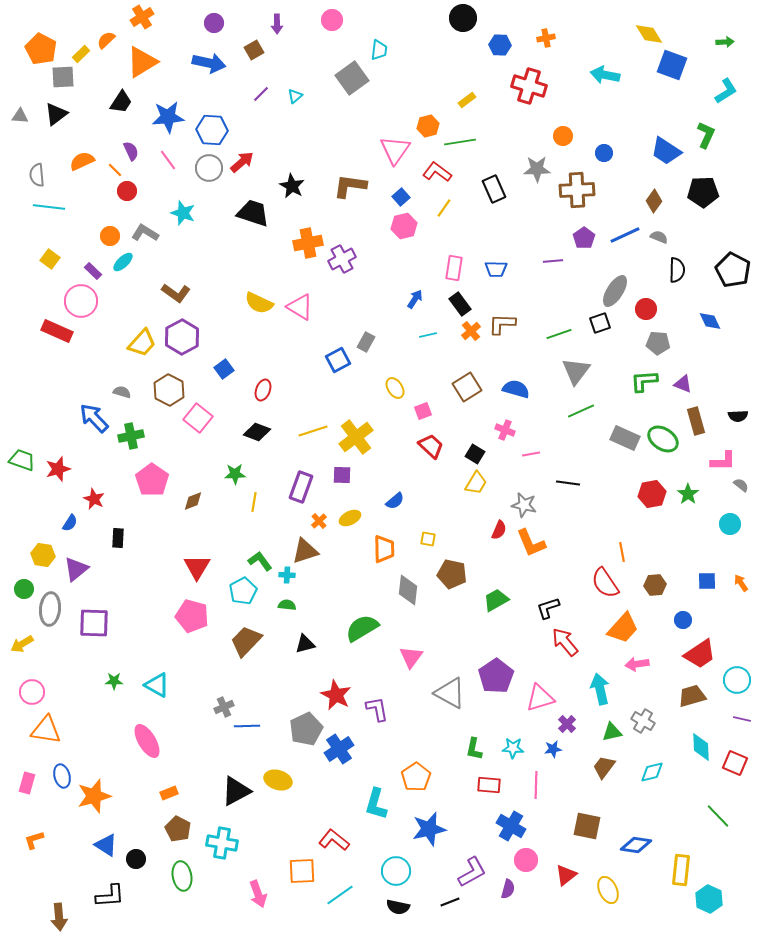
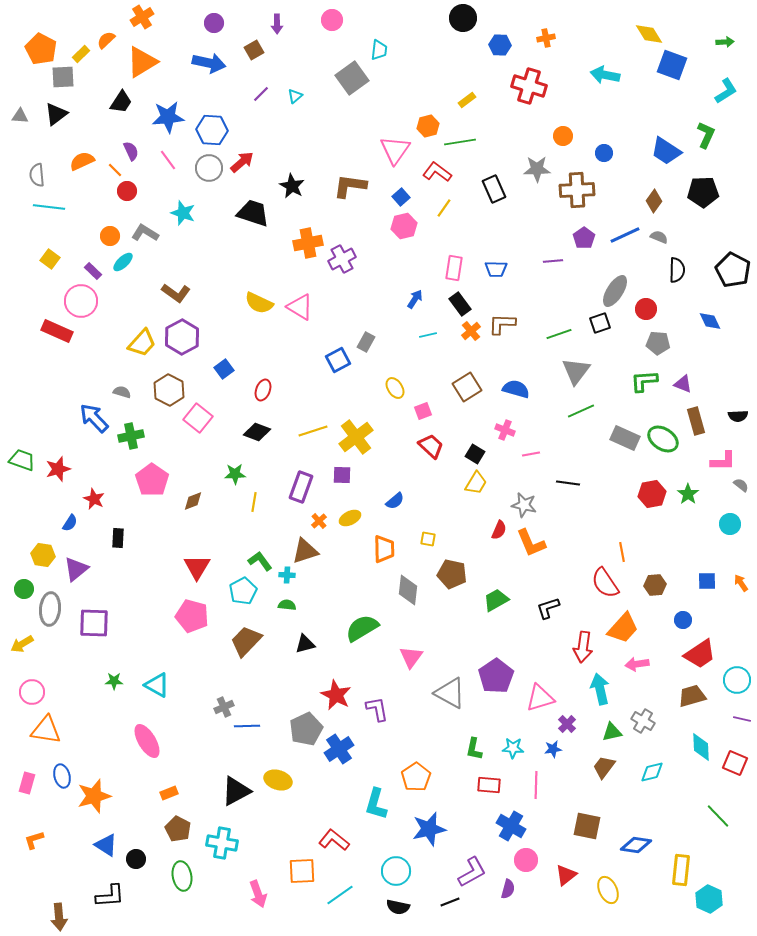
red arrow at (565, 642): moved 18 px right, 5 px down; rotated 132 degrees counterclockwise
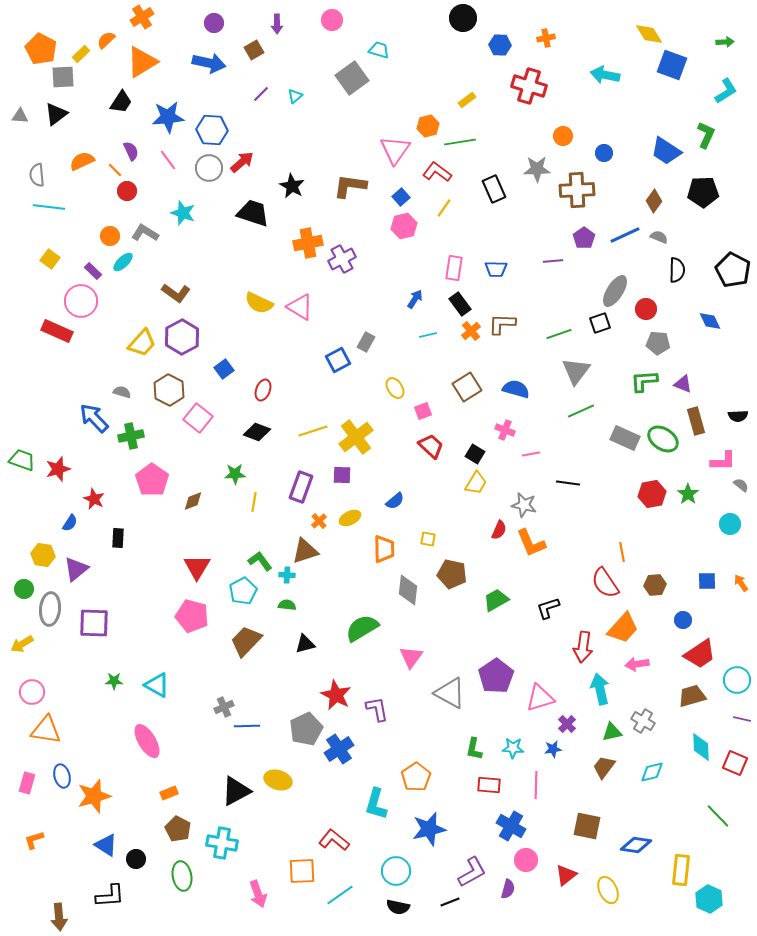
cyan trapezoid at (379, 50): rotated 80 degrees counterclockwise
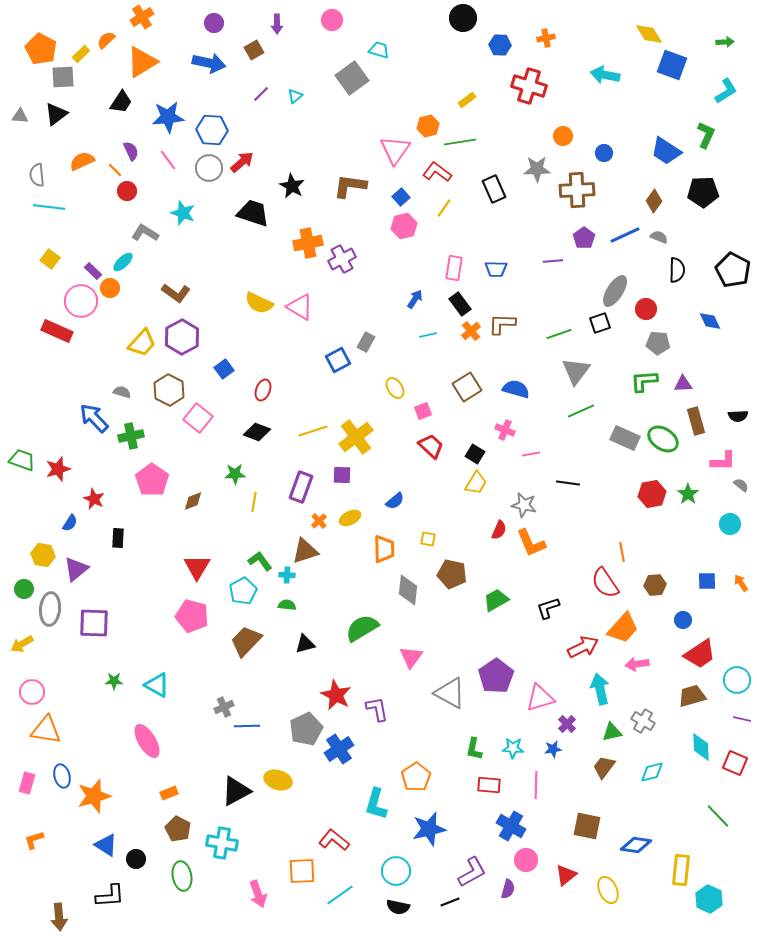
orange circle at (110, 236): moved 52 px down
purple triangle at (683, 384): rotated 24 degrees counterclockwise
red arrow at (583, 647): rotated 124 degrees counterclockwise
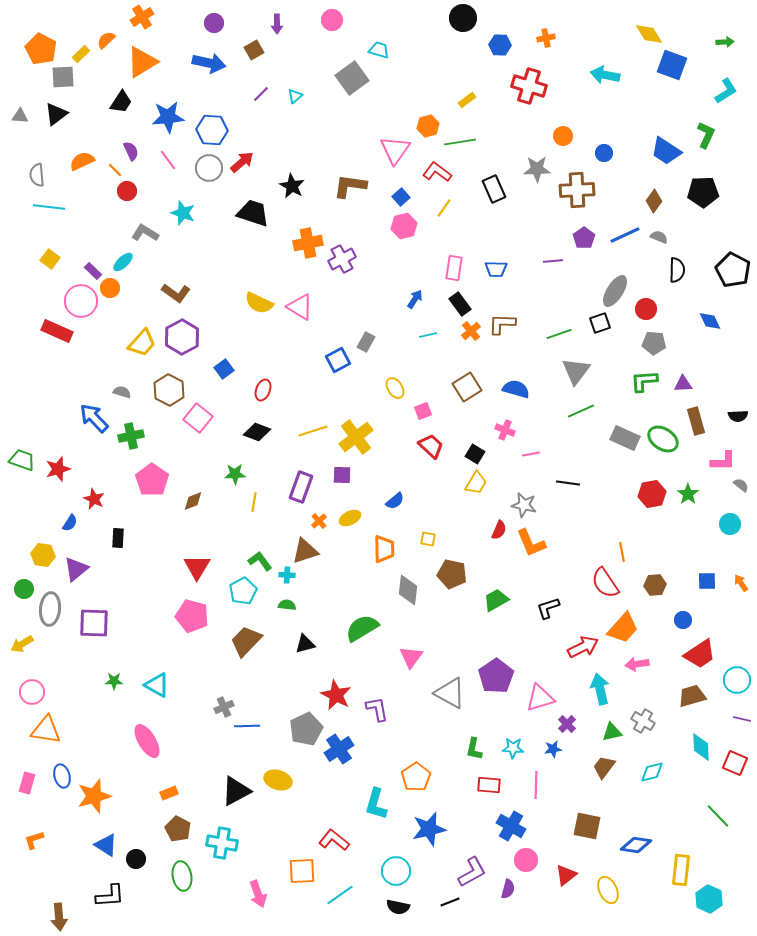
gray pentagon at (658, 343): moved 4 px left
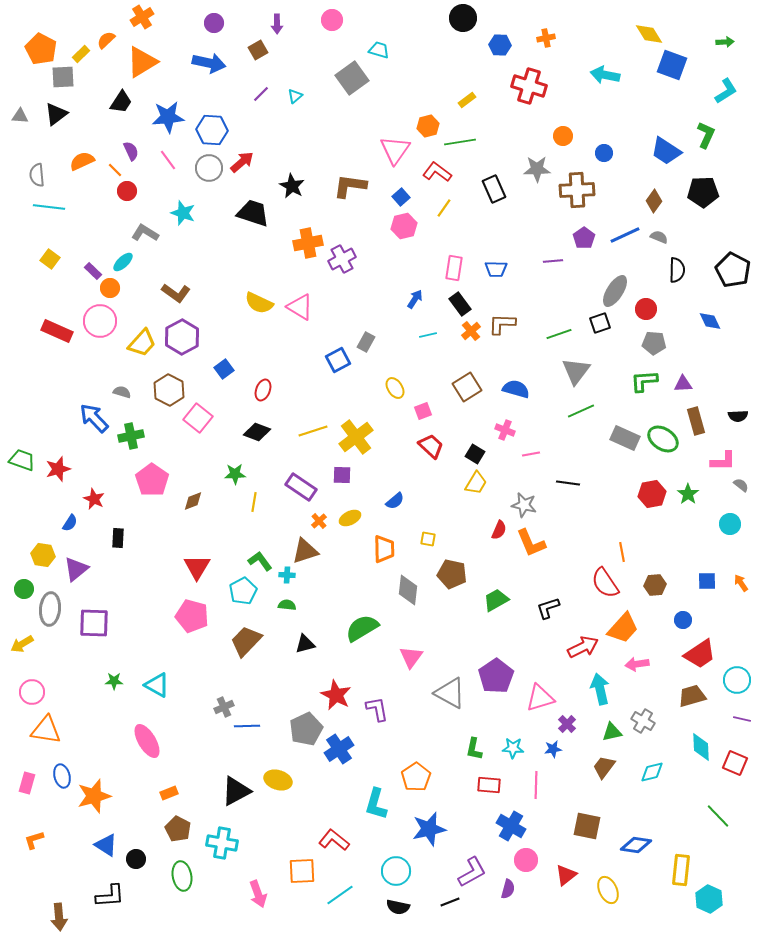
brown square at (254, 50): moved 4 px right
pink circle at (81, 301): moved 19 px right, 20 px down
purple rectangle at (301, 487): rotated 76 degrees counterclockwise
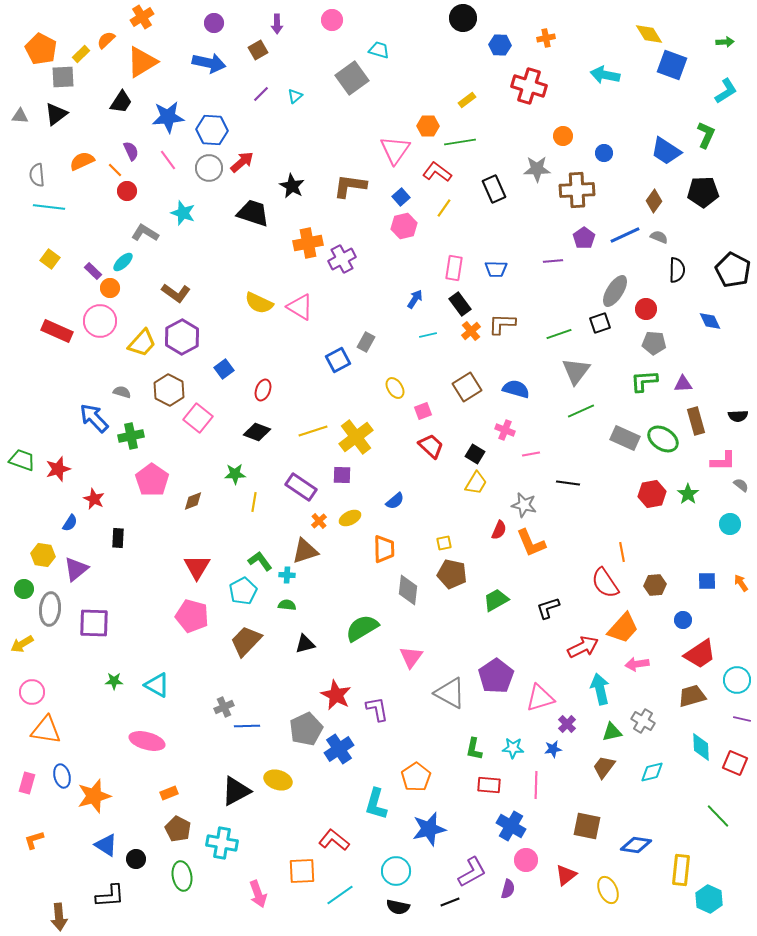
orange hexagon at (428, 126): rotated 15 degrees clockwise
yellow square at (428, 539): moved 16 px right, 4 px down; rotated 21 degrees counterclockwise
pink ellipse at (147, 741): rotated 44 degrees counterclockwise
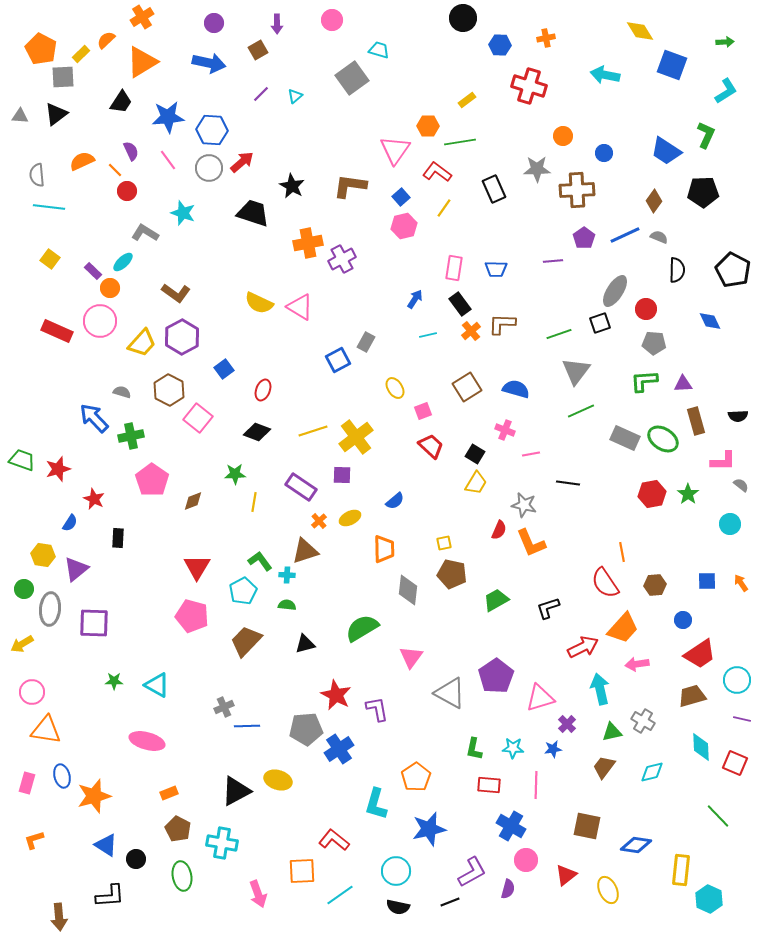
yellow diamond at (649, 34): moved 9 px left, 3 px up
gray pentagon at (306, 729): rotated 20 degrees clockwise
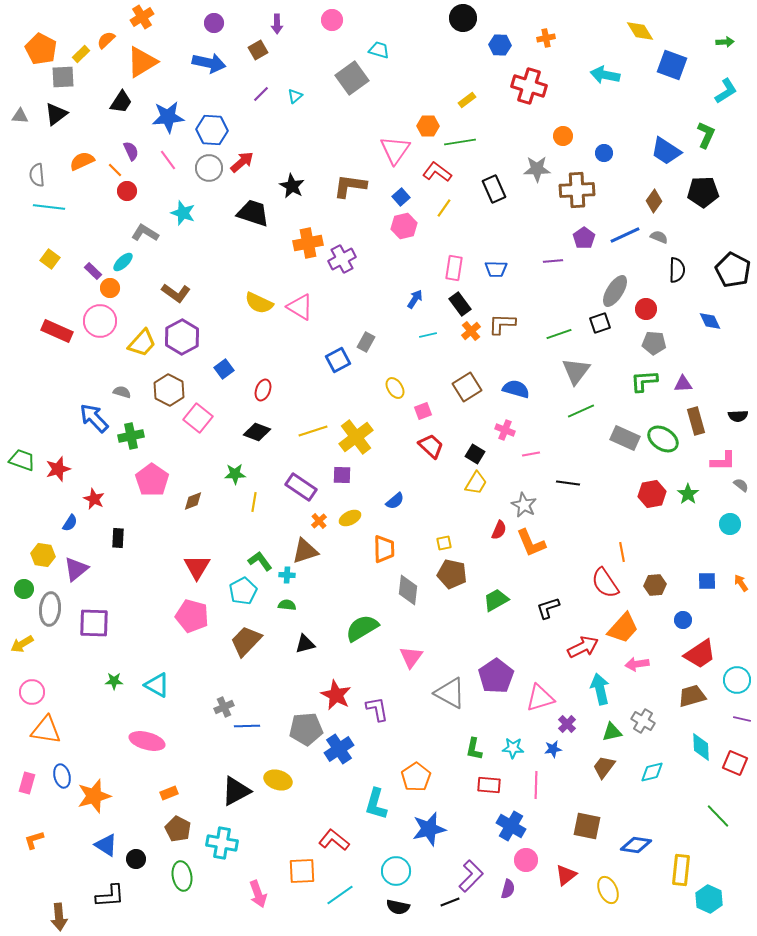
gray star at (524, 505): rotated 15 degrees clockwise
purple L-shape at (472, 872): moved 1 px left, 4 px down; rotated 16 degrees counterclockwise
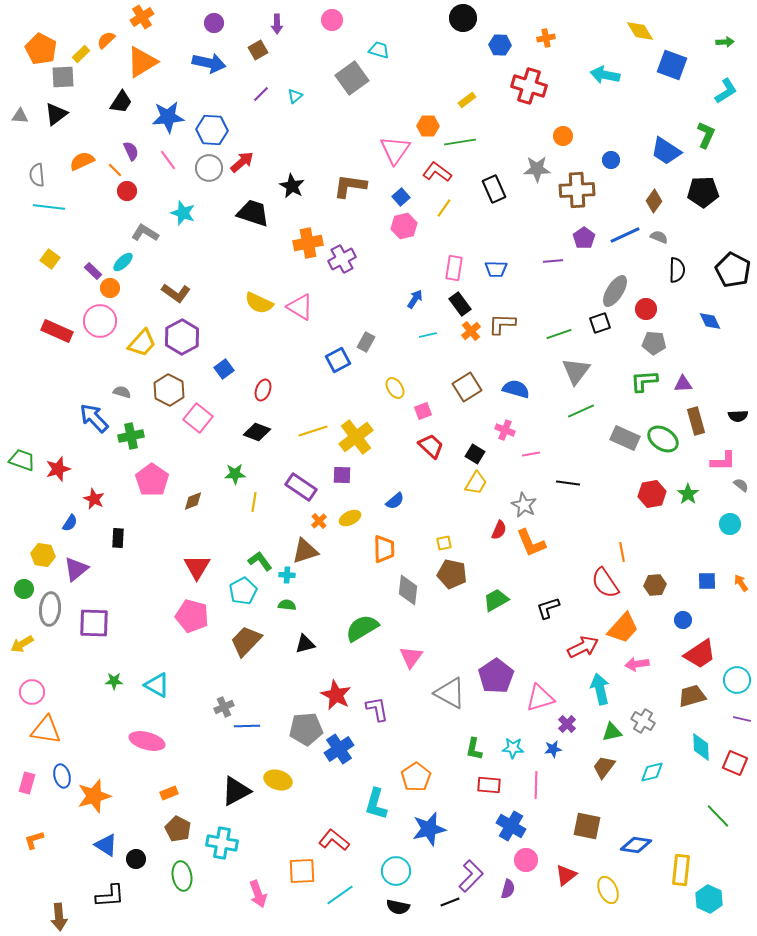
blue circle at (604, 153): moved 7 px right, 7 px down
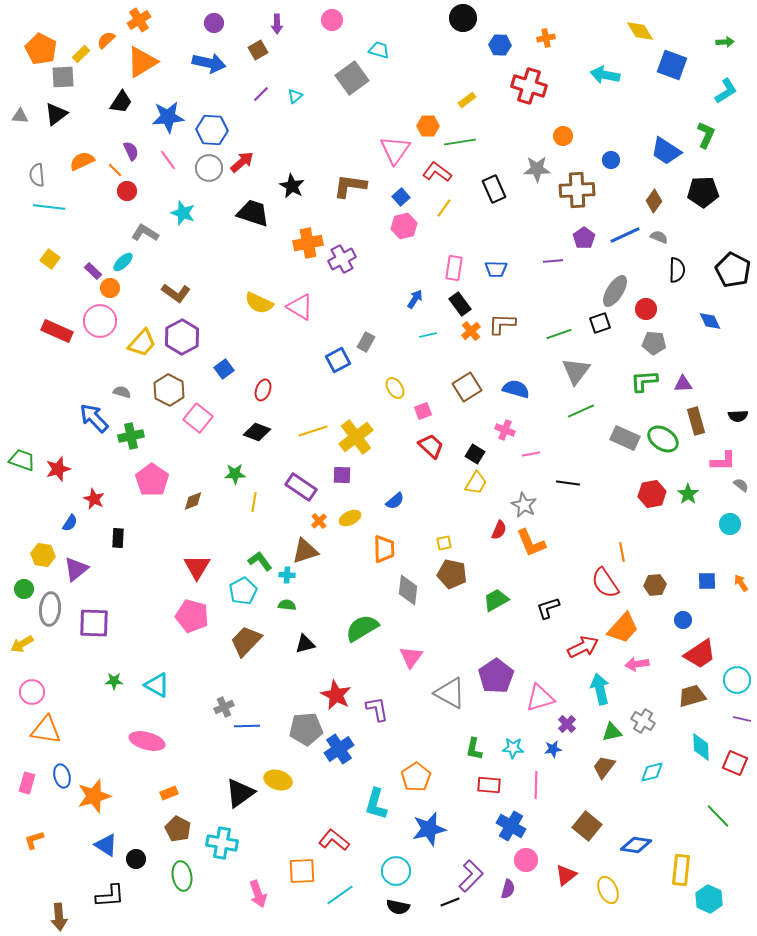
orange cross at (142, 17): moved 3 px left, 3 px down
black triangle at (236, 791): moved 4 px right, 2 px down; rotated 8 degrees counterclockwise
brown square at (587, 826): rotated 28 degrees clockwise
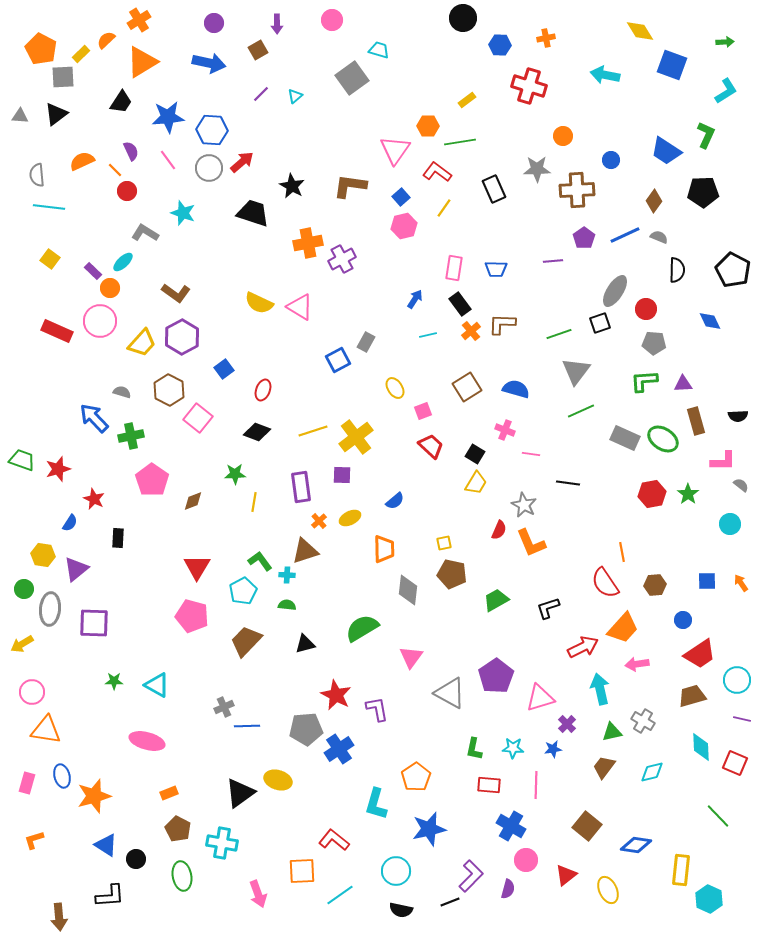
pink line at (531, 454): rotated 18 degrees clockwise
purple rectangle at (301, 487): rotated 48 degrees clockwise
black semicircle at (398, 907): moved 3 px right, 3 px down
